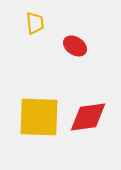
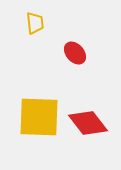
red ellipse: moved 7 px down; rotated 15 degrees clockwise
red diamond: moved 6 px down; rotated 60 degrees clockwise
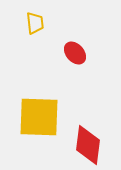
red diamond: moved 22 px down; rotated 45 degrees clockwise
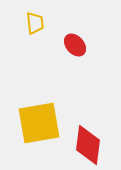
red ellipse: moved 8 px up
yellow square: moved 6 px down; rotated 12 degrees counterclockwise
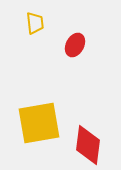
red ellipse: rotated 70 degrees clockwise
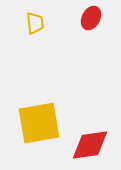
red ellipse: moved 16 px right, 27 px up
red diamond: moved 2 px right; rotated 75 degrees clockwise
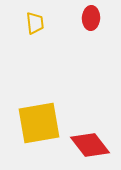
red ellipse: rotated 25 degrees counterclockwise
red diamond: rotated 60 degrees clockwise
